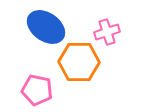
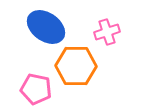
orange hexagon: moved 3 px left, 4 px down
pink pentagon: moved 1 px left, 1 px up
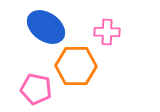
pink cross: rotated 20 degrees clockwise
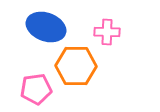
blue ellipse: rotated 15 degrees counterclockwise
pink pentagon: rotated 20 degrees counterclockwise
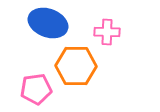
blue ellipse: moved 2 px right, 4 px up
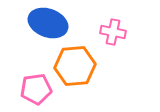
pink cross: moved 6 px right; rotated 10 degrees clockwise
orange hexagon: moved 1 px left; rotated 6 degrees counterclockwise
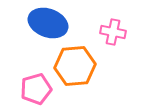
pink pentagon: rotated 8 degrees counterclockwise
